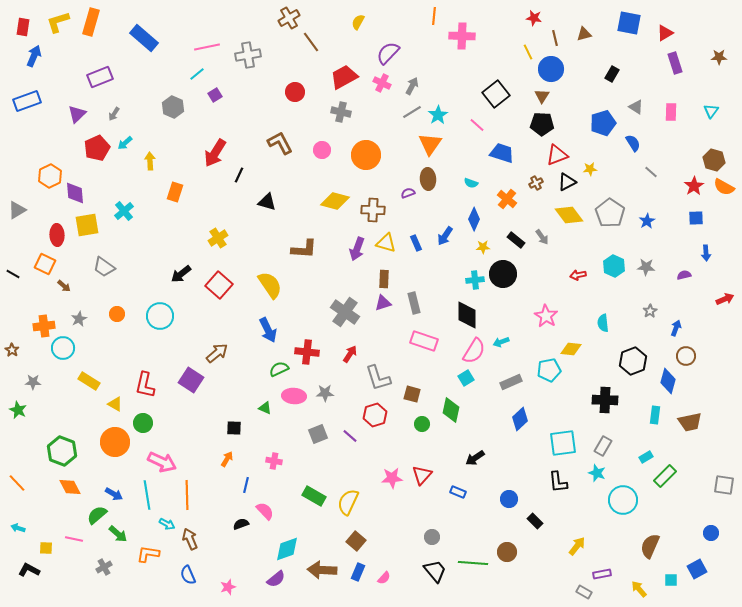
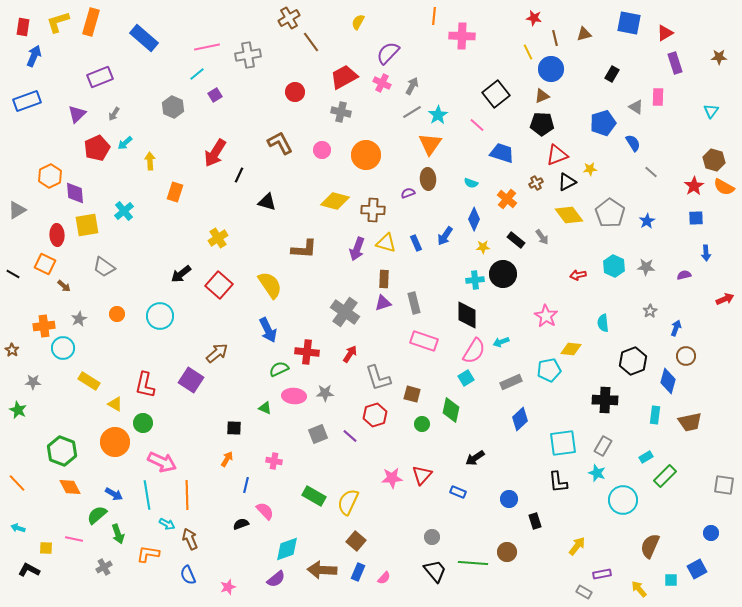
brown triangle at (542, 96): rotated 35 degrees clockwise
pink rectangle at (671, 112): moved 13 px left, 15 px up
black rectangle at (535, 521): rotated 28 degrees clockwise
green arrow at (118, 534): rotated 30 degrees clockwise
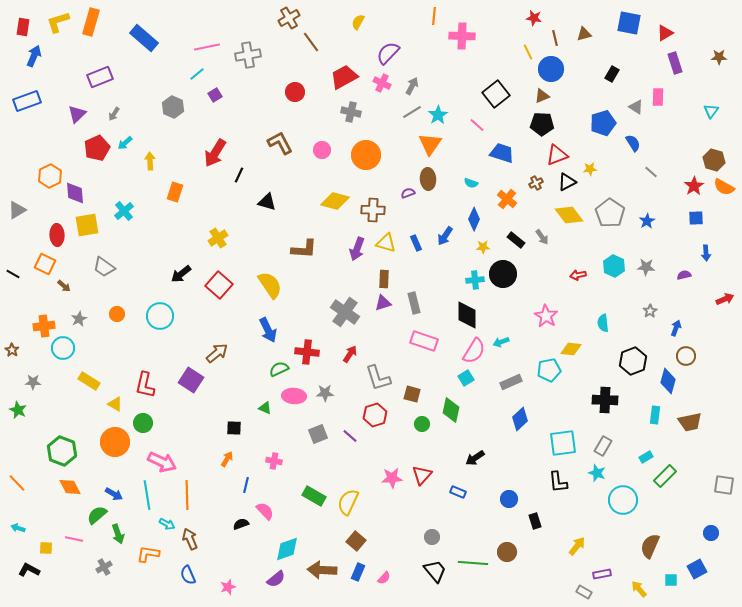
gray cross at (341, 112): moved 10 px right
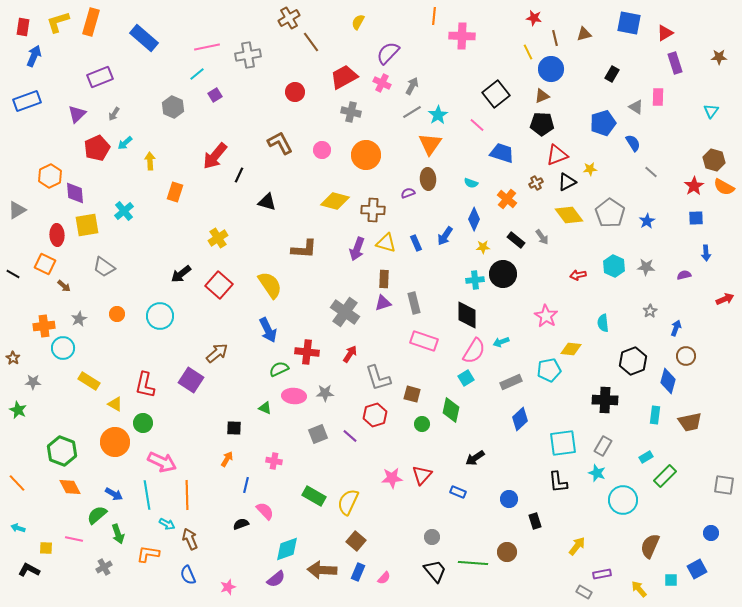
red arrow at (215, 153): moved 3 px down; rotated 8 degrees clockwise
brown star at (12, 350): moved 1 px right, 8 px down
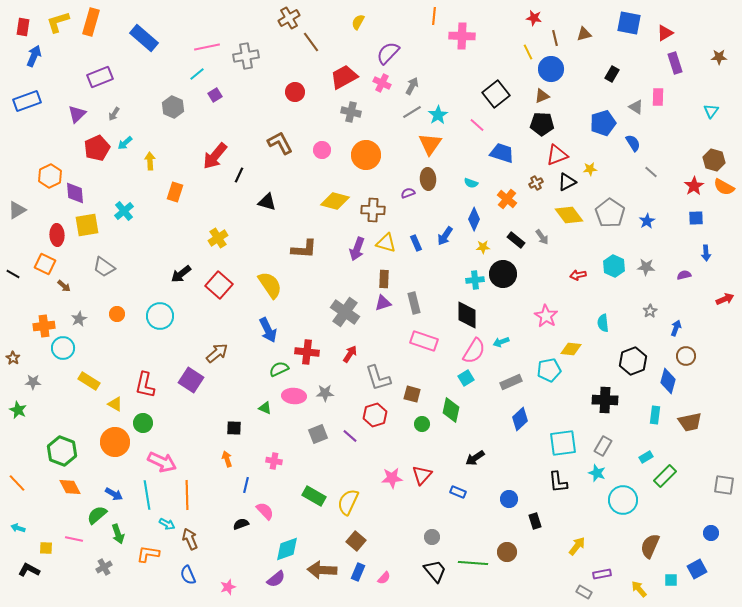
gray cross at (248, 55): moved 2 px left, 1 px down
orange arrow at (227, 459): rotated 49 degrees counterclockwise
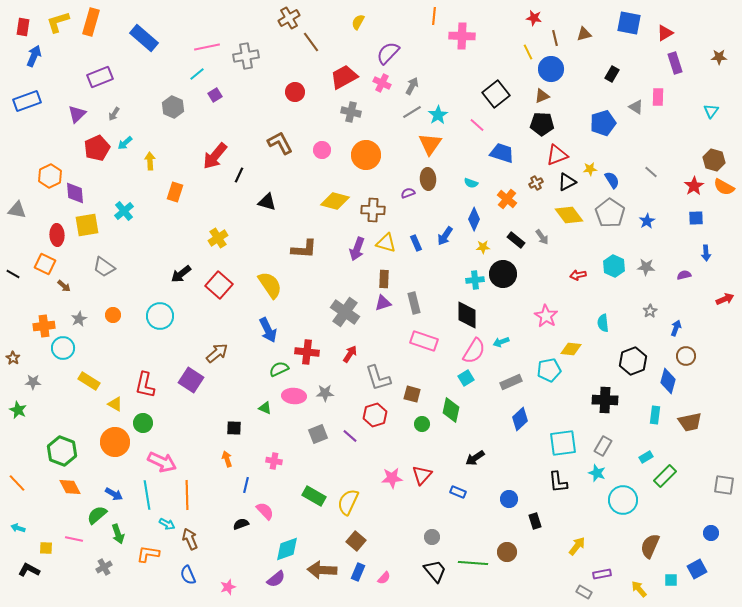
blue semicircle at (633, 143): moved 21 px left, 37 px down
gray triangle at (17, 210): rotated 42 degrees clockwise
orange circle at (117, 314): moved 4 px left, 1 px down
